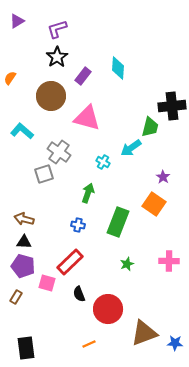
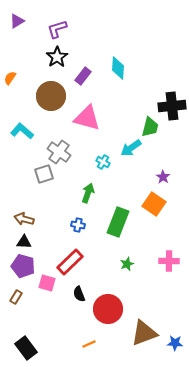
black rectangle: rotated 30 degrees counterclockwise
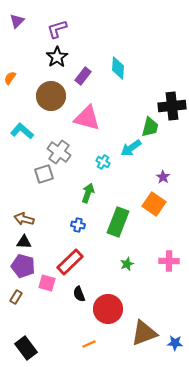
purple triangle: rotated 14 degrees counterclockwise
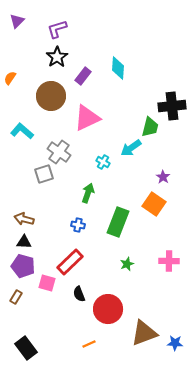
pink triangle: rotated 40 degrees counterclockwise
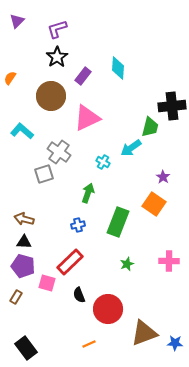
blue cross: rotated 24 degrees counterclockwise
black semicircle: moved 1 px down
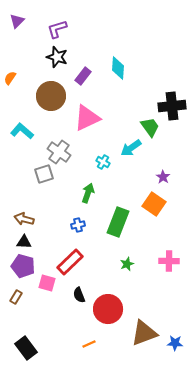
black star: rotated 20 degrees counterclockwise
green trapezoid: rotated 50 degrees counterclockwise
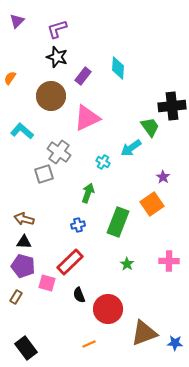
orange square: moved 2 px left; rotated 20 degrees clockwise
green star: rotated 16 degrees counterclockwise
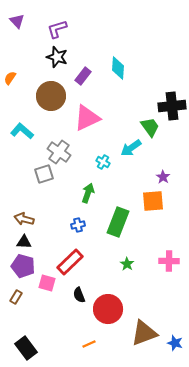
purple triangle: rotated 28 degrees counterclockwise
orange square: moved 1 px right, 3 px up; rotated 30 degrees clockwise
blue star: rotated 14 degrees clockwise
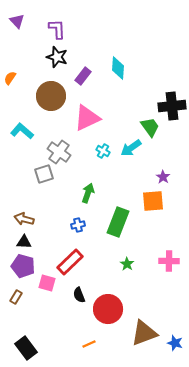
purple L-shape: rotated 105 degrees clockwise
cyan cross: moved 11 px up
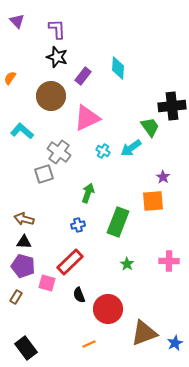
blue star: rotated 28 degrees clockwise
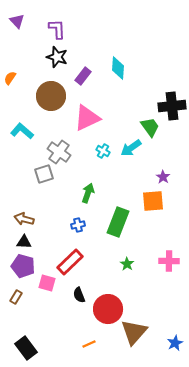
brown triangle: moved 10 px left, 1 px up; rotated 28 degrees counterclockwise
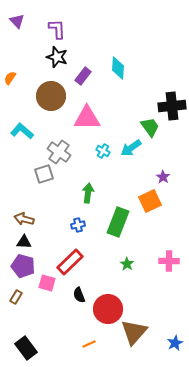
pink triangle: rotated 24 degrees clockwise
green arrow: rotated 12 degrees counterclockwise
orange square: moved 3 px left; rotated 20 degrees counterclockwise
